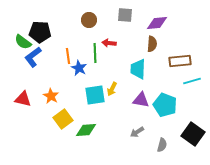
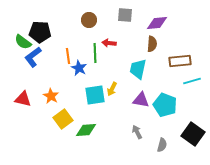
cyan trapezoid: rotated 10 degrees clockwise
gray arrow: rotated 96 degrees clockwise
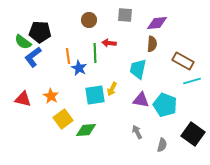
brown rectangle: moved 3 px right; rotated 35 degrees clockwise
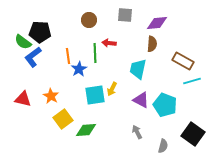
blue star: moved 1 px down; rotated 14 degrees clockwise
purple triangle: rotated 18 degrees clockwise
gray semicircle: moved 1 px right, 1 px down
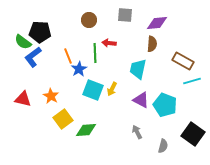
orange line: rotated 14 degrees counterclockwise
cyan square: moved 2 px left, 5 px up; rotated 30 degrees clockwise
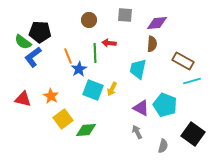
purple triangle: moved 8 px down
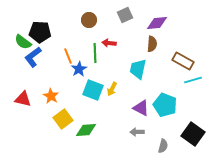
gray square: rotated 28 degrees counterclockwise
cyan line: moved 1 px right, 1 px up
gray arrow: rotated 64 degrees counterclockwise
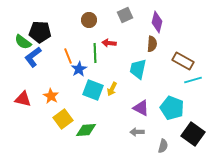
purple diamond: moved 1 px up; rotated 70 degrees counterclockwise
cyan pentagon: moved 7 px right, 3 px down
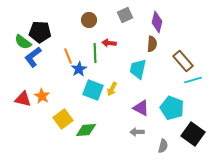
brown rectangle: rotated 20 degrees clockwise
orange star: moved 9 px left
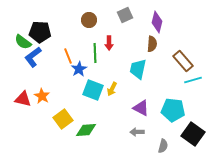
red arrow: rotated 96 degrees counterclockwise
cyan pentagon: moved 1 px right, 2 px down; rotated 15 degrees counterclockwise
